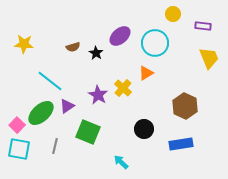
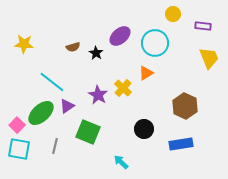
cyan line: moved 2 px right, 1 px down
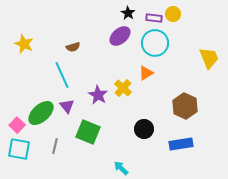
purple rectangle: moved 49 px left, 8 px up
yellow star: rotated 18 degrees clockwise
black star: moved 32 px right, 40 px up
cyan line: moved 10 px right, 7 px up; rotated 28 degrees clockwise
purple triangle: rotated 35 degrees counterclockwise
cyan arrow: moved 6 px down
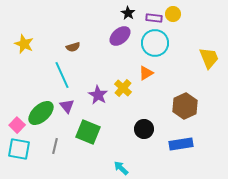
brown hexagon: rotated 10 degrees clockwise
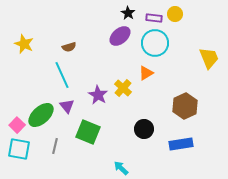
yellow circle: moved 2 px right
brown semicircle: moved 4 px left
green ellipse: moved 2 px down
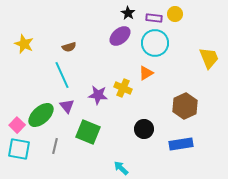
yellow cross: rotated 18 degrees counterclockwise
purple star: rotated 24 degrees counterclockwise
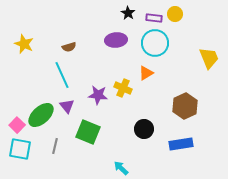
purple ellipse: moved 4 px left, 4 px down; rotated 35 degrees clockwise
cyan square: moved 1 px right
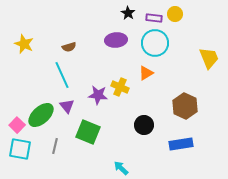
yellow cross: moved 3 px left, 1 px up
brown hexagon: rotated 10 degrees counterclockwise
black circle: moved 4 px up
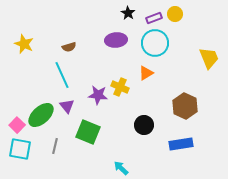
purple rectangle: rotated 28 degrees counterclockwise
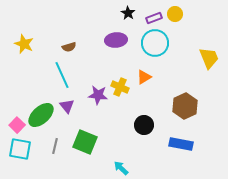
orange triangle: moved 2 px left, 4 px down
brown hexagon: rotated 10 degrees clockwise
green square: moved 3 px left, 10 px down
blue rectangle: rotated 20 degrees clockwise
